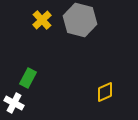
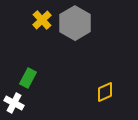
gray hexagon: moved 5 px left, 3 px down; rotated 16 degrees clockwise
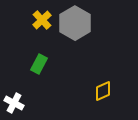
green rectangle: moved 11 px right, 14 px up
yellow diamond: moved 2 px left, 1 px up
